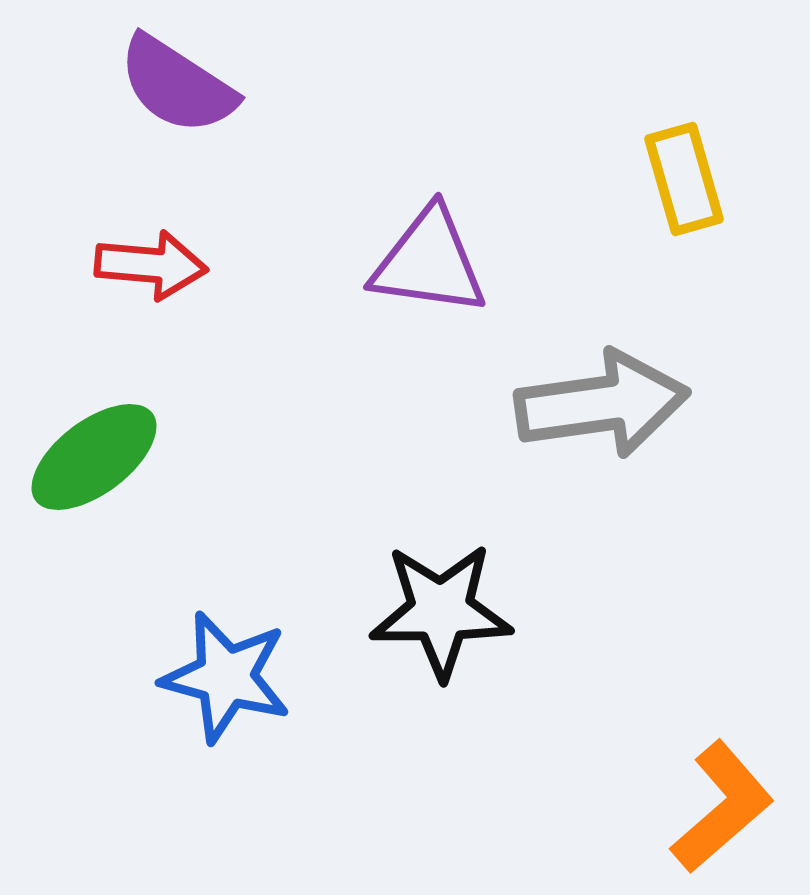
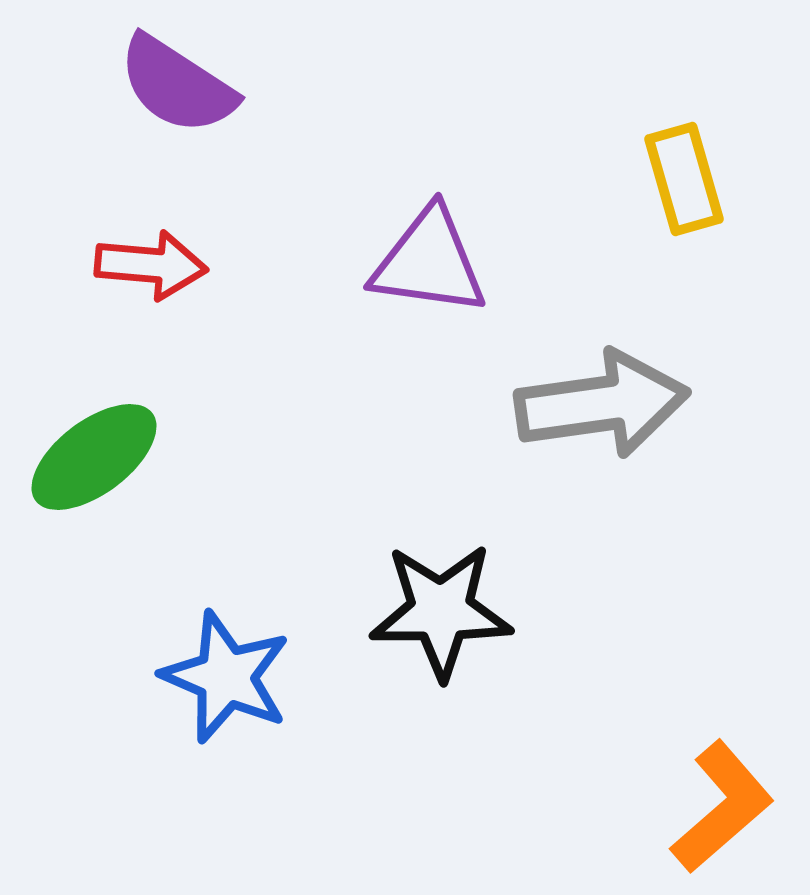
blue star: rotated 8 degrees clockwise
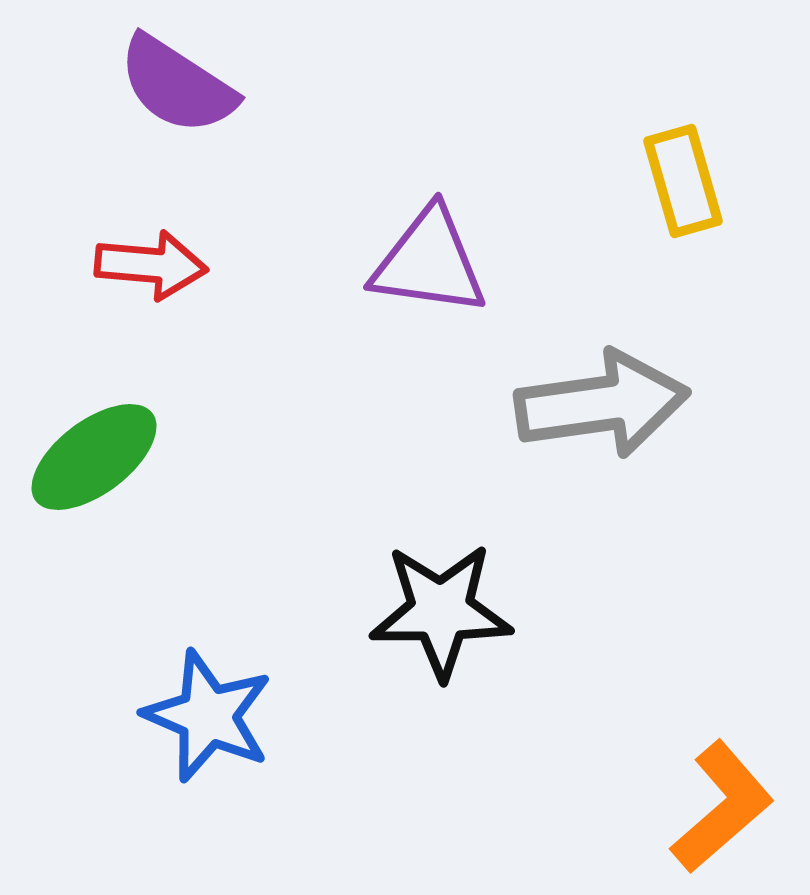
yellow rectangle: moved 1 px left, 2 px down
blue star: moved 18 px left, 39 px down
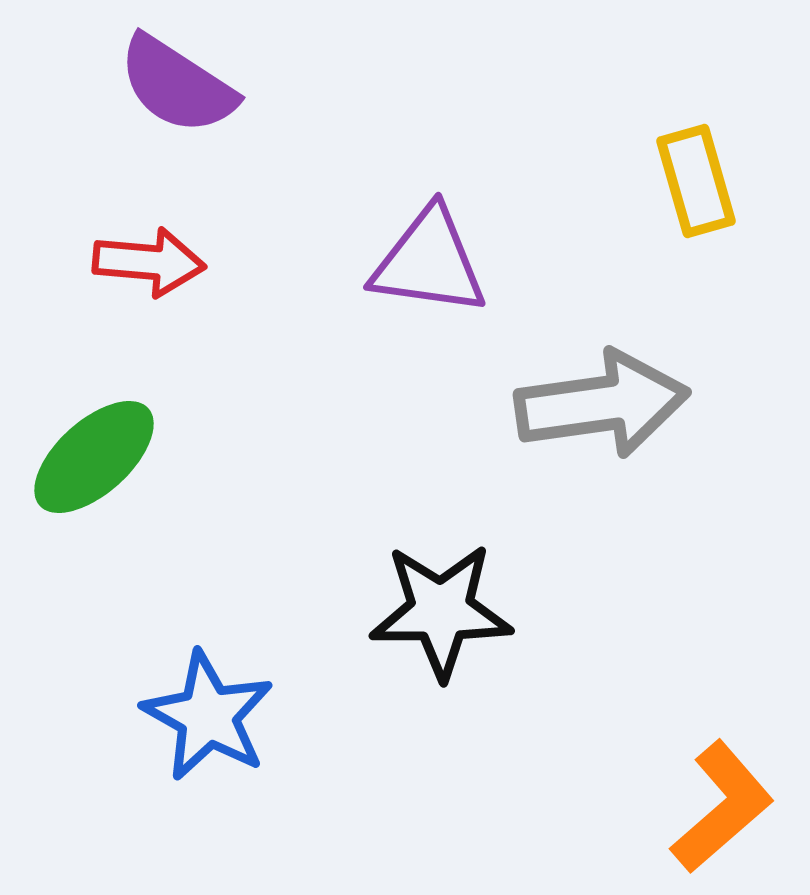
yellow rectangle: moved 13 px right
red arrow: moved 2 px left, 3 px up
green ellipse: rotated 5 degrees counterclockwise
blue star: rotated 6 degrees clockwise
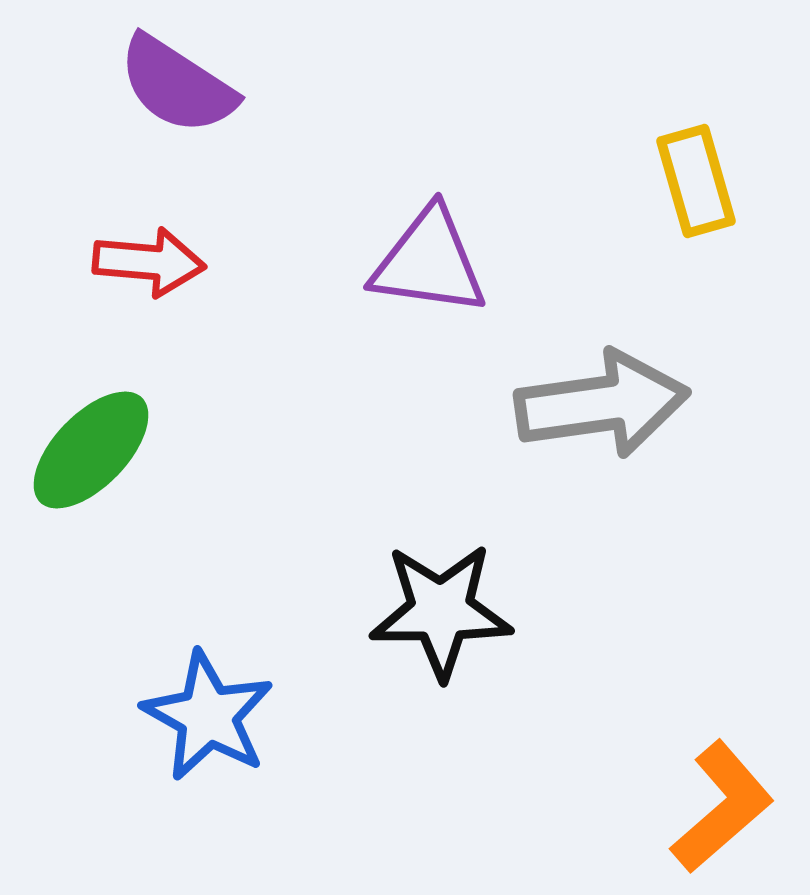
green ellipse: moved 3 px left, 7 px up; rotated 4 degrees counterclockwise
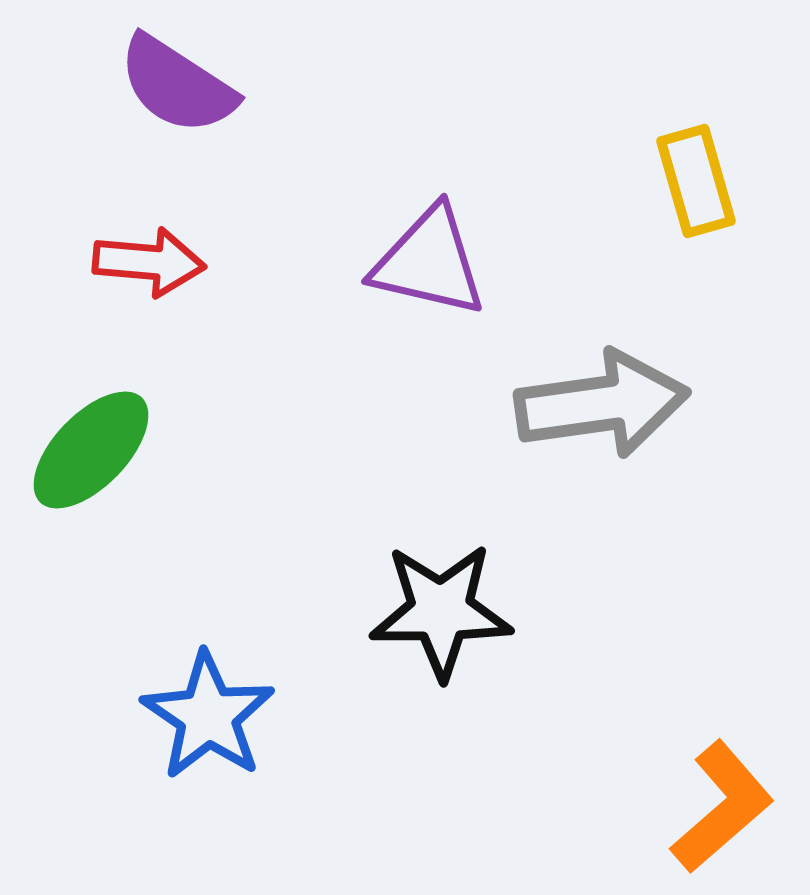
purple triangle: rotated 5 degrees clockwise
blue star: rotated 5 degrees clockwise
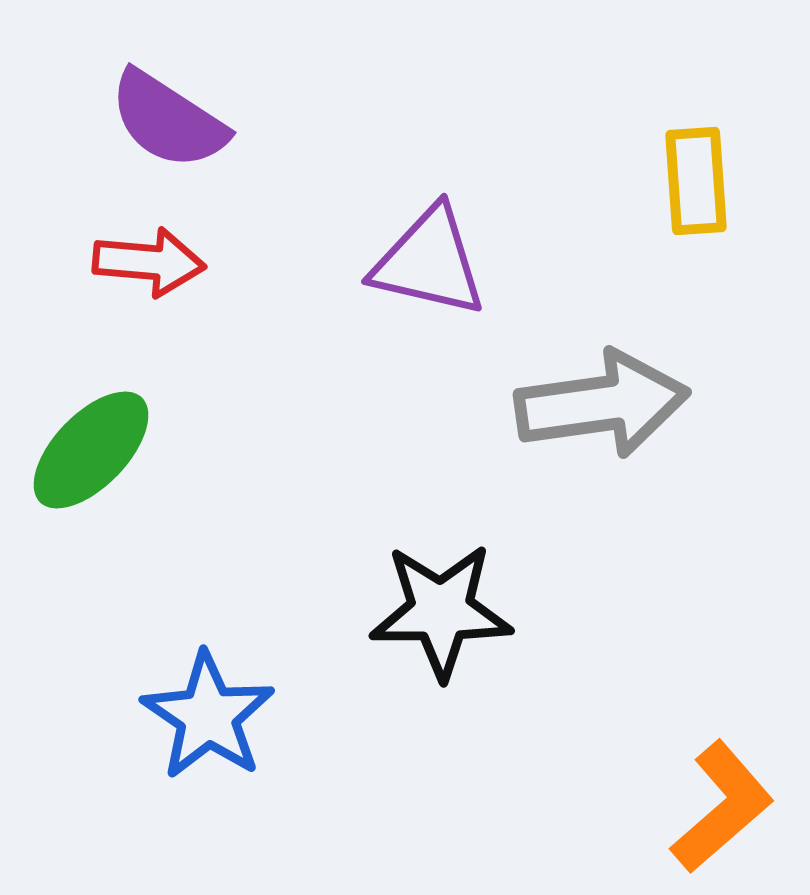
purple semicircle: moved 9 px left, 35 px down
yellow rectangle: rotated 12 degrees clockwise
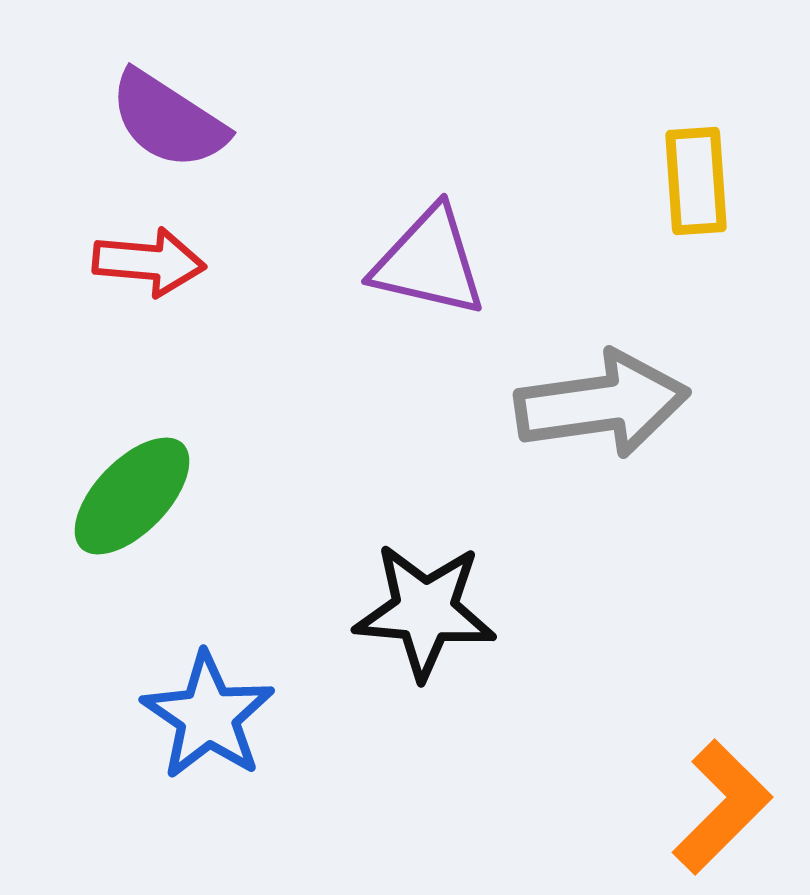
green ellipse: moved 41 px right, 46 px down
black star: moved 16 px left; rotated 5 degrees clockwise
orange L-shape: rotated 4 degrees counterclockwise
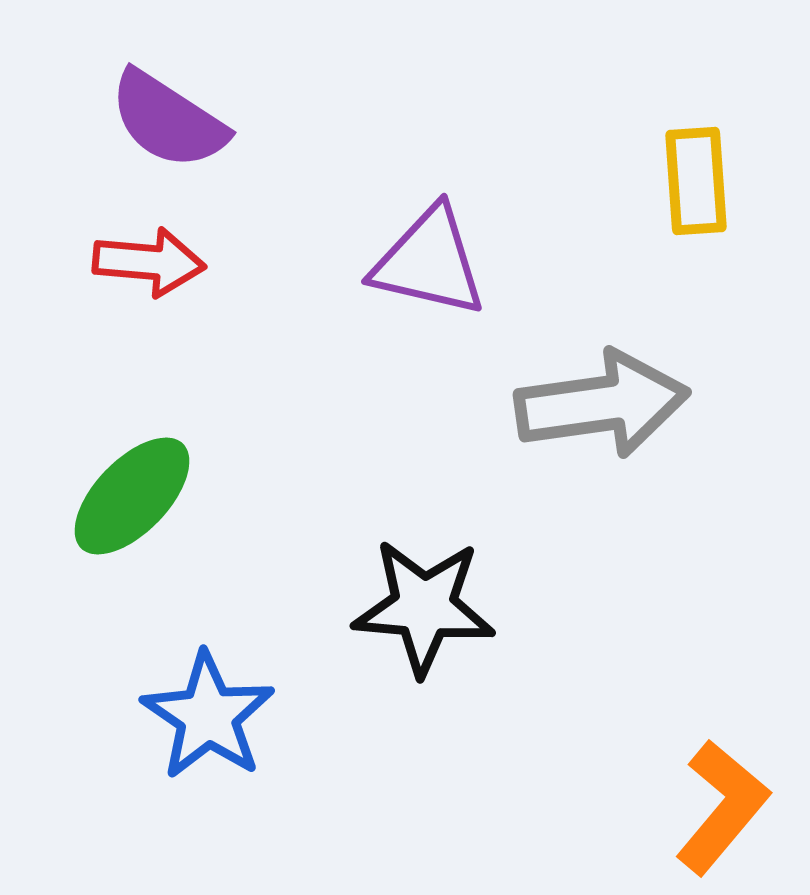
black star: moved 1 px left, 4 px up
orange L-shape: rotated 5 degrees counterclockwise
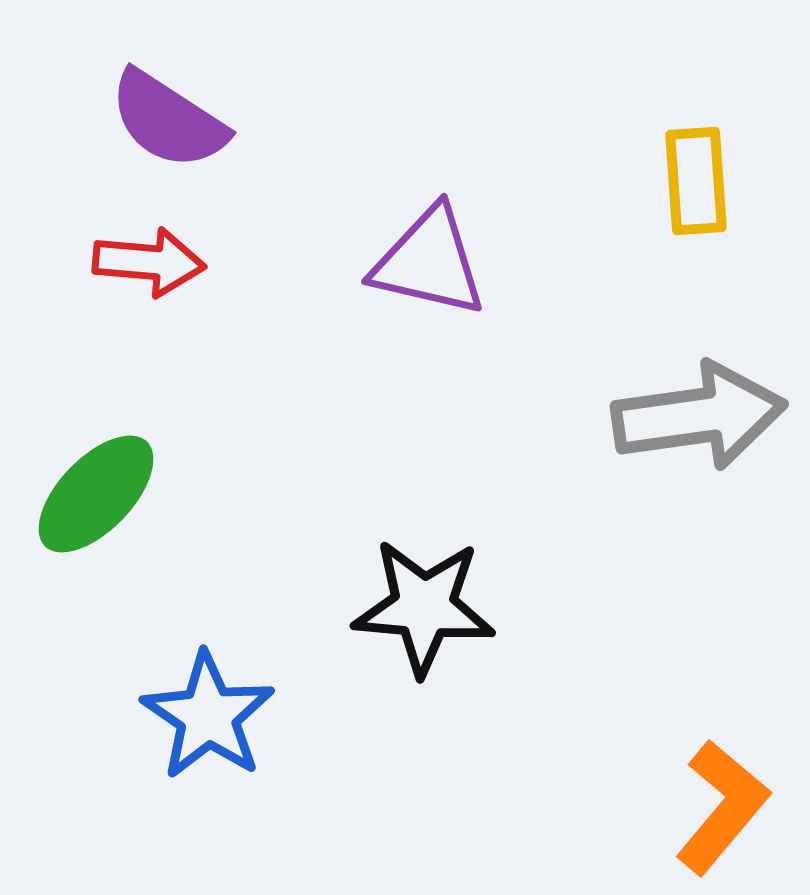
gray arrow: moved 97 px right, 12 px down
green ellipse: moved 36 px left, 2 px up
